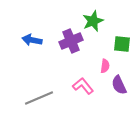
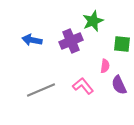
gray line: moved 2 px right, 8 px up
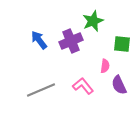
blue arrow: moved 7 px right; rotated 42 degrees clockwise
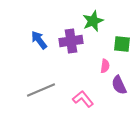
purple cross: rotated 15 degrees clockwise
pink L-shape: moved 13 px down
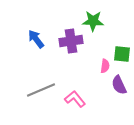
green star: rotated 25 degrees clockwise
blue arrow: moved 3 px left, 1 px up
green square: moved 10 px down
pink L-shape: moved 8 px left
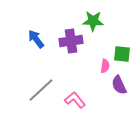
gray line: rotated 20 degrees counterclockwise
pink L-shape: moved 1 px down
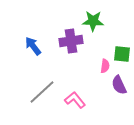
blue arrow: moved 3 px left, 7 px down
gray line: moved 1 px right, 2 px down
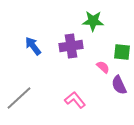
purple cross: moved 5 px down
green square: moved 2 px up
pink semicircle: moved 2 px left, 1 px down; rotated 56 degrees counterclockwise
gray line: moved 23 px left, 6 px down
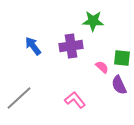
green square: moved 6 px down
pink semicircle: moved 1 px left
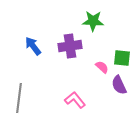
purple cross: moved 1 px left
gray line: rotated 40 degrees counterclockwise
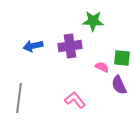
blue arrow: rotated 66 degrees counterclockwise
pink semicircle: rotated 16 degrees counterclockwise
